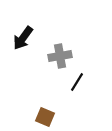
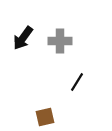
gray cross: moved 15 px up; rotated 10 degrees clockwise
brown square: rotated 36 degrees counterclockwise
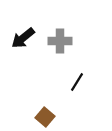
black arrow: rotated 15 degrees clockwise
brown square: rotated 36 degrees counterclockwise
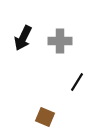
black arrow: rotated 25 degrees counterclockwise
brown square: rotated 18 degrees counterclockwise
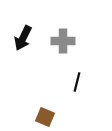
gray cross: moved 3 px right
black line: rotated 18 degrees counterclockwise
